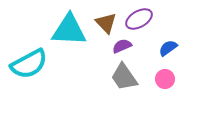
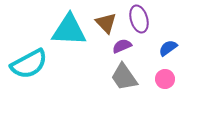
purple ellipse: rotated 76 degrees counterclockwise
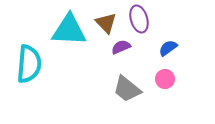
purple semicircle: moved 1 px left, 1 px down
cyan semicircle: rotated 57 degrees counterclockwise
gray trapezoid: moved 3 px right, 12 px down; rotated 16 degrees counterclockwise
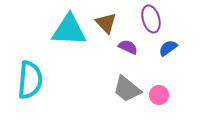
purple ellipse: moved 12 px right
purple semicircle: moved 7 px right; rotated 48 degrees clockwise
cyan semicircle: moved 1 px right, 16 px down
pink circle: moved 6 px left, 16 px down
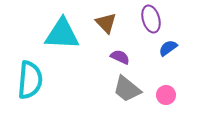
cyan triangle: moved 7 px left, 4 px down
purple semicircle: moved 8 px left, 10 px down
pink circle: moved 7 px right
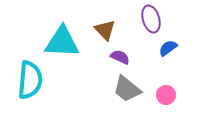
brown triangle: moved 1 px left, 7 px down
cyan triangle: moved 8 px down
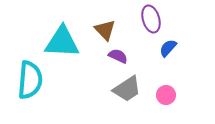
blue semicircle: rotated 12 degrees counterclockwise
purple semicircle: moved 2 px left, 1 px up
gray trapezoid: rotated 72 degrees counterclockwise
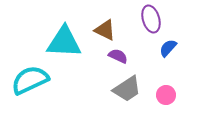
brown triangle: rotated 20 degrees counterclockwise
cyan triangle: moved 2 px right
cyan semicircle: rotated 120 degrees counterclockwise
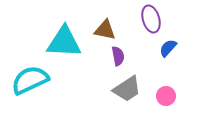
brown triangle: rotated 15 degrees counterclockwise
purple semicircle: rotated 54 degrees clockwise
pink circle: moved 1 px down
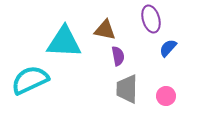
gray trapezoid: rotated 124 degrees clockwise
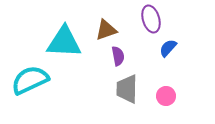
brown triangle: moved 1 px right; rotated 30 degrees counterclockwise
